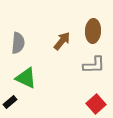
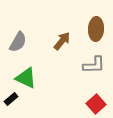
brown ellipse: moved 3 px right, 2 px up
gray semicircle: moved 1 px up; rotated 25 degrees clockwise
black rectangle: moved 1 px right, 3 px up
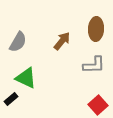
red square: moved 2 px right, 1 px down
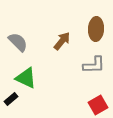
gray semicircle: rotated 75 degrees counterclockwise
red square: rotated 12 degrees clockwise
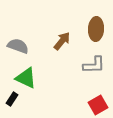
gray semicircle: moved 4 px down; rotated 25 degrees counterclockwise
black rectangle: moved 1 px right; rotated 16 degrees counterclockwise
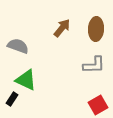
brown arrow: moved 13 px up
green triangle: moved 2 px down
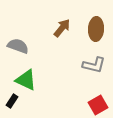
gray L-shape: rotated 15 degrees clockwise
black rectangle: moved 2 px down
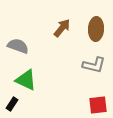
black rectangle: moved 3 px down
red square: rotated 24 degrees clockwise
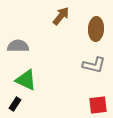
brown arrow: moved 1 px left, 12 px up
gray semicircle: rotated 20 degrees counterclockwise
black rectangle: moved 3 px right
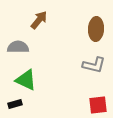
brown arrow: moved 22 px left, 4 px down
gray semicircle: moved 1 px down
black rectangle: rotated 40 degrees clockwise
